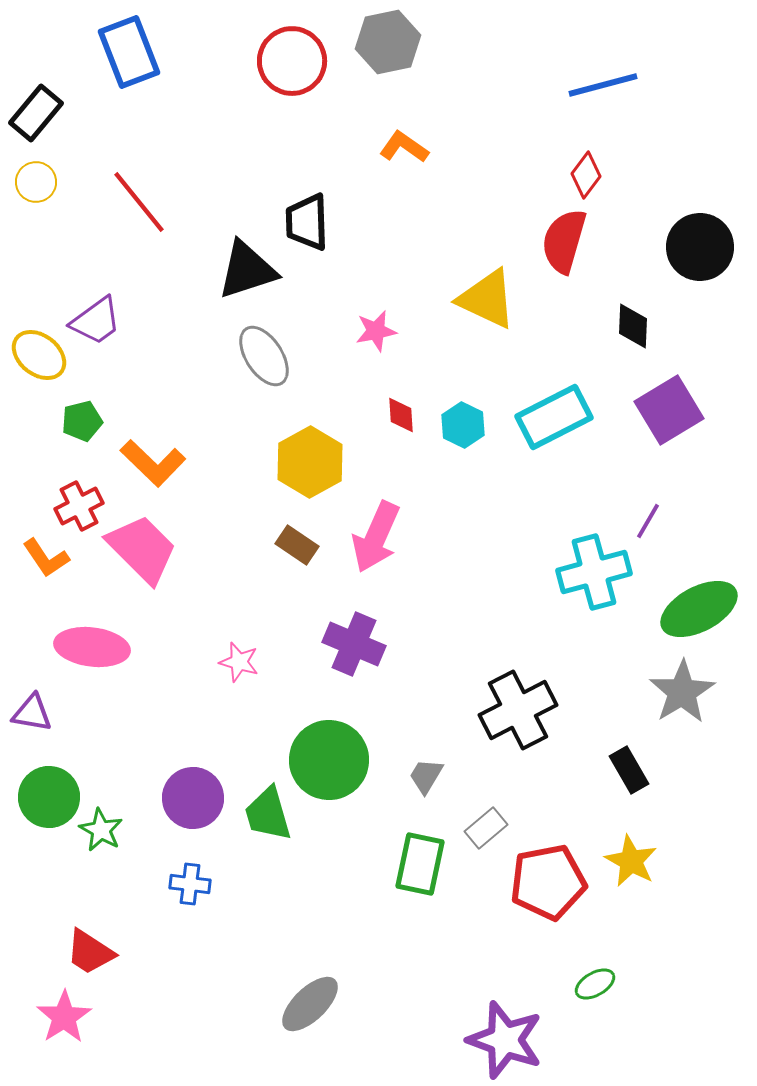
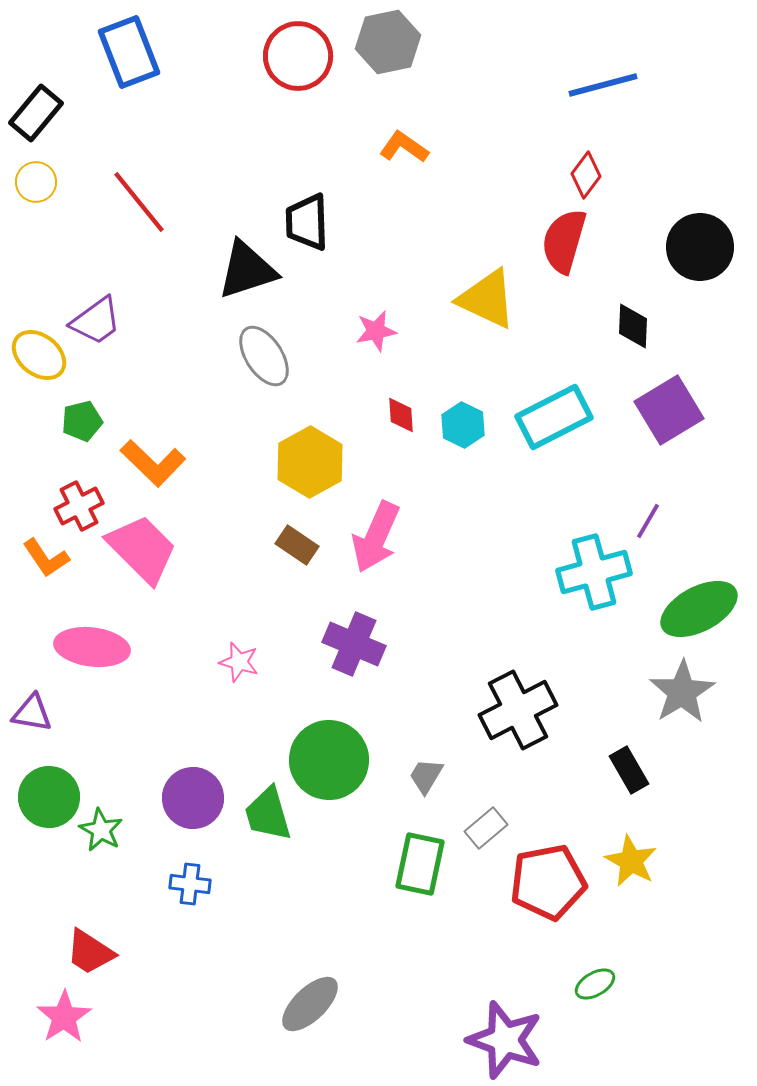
red circle at (292, 61): moved 6 px right, 5 px up
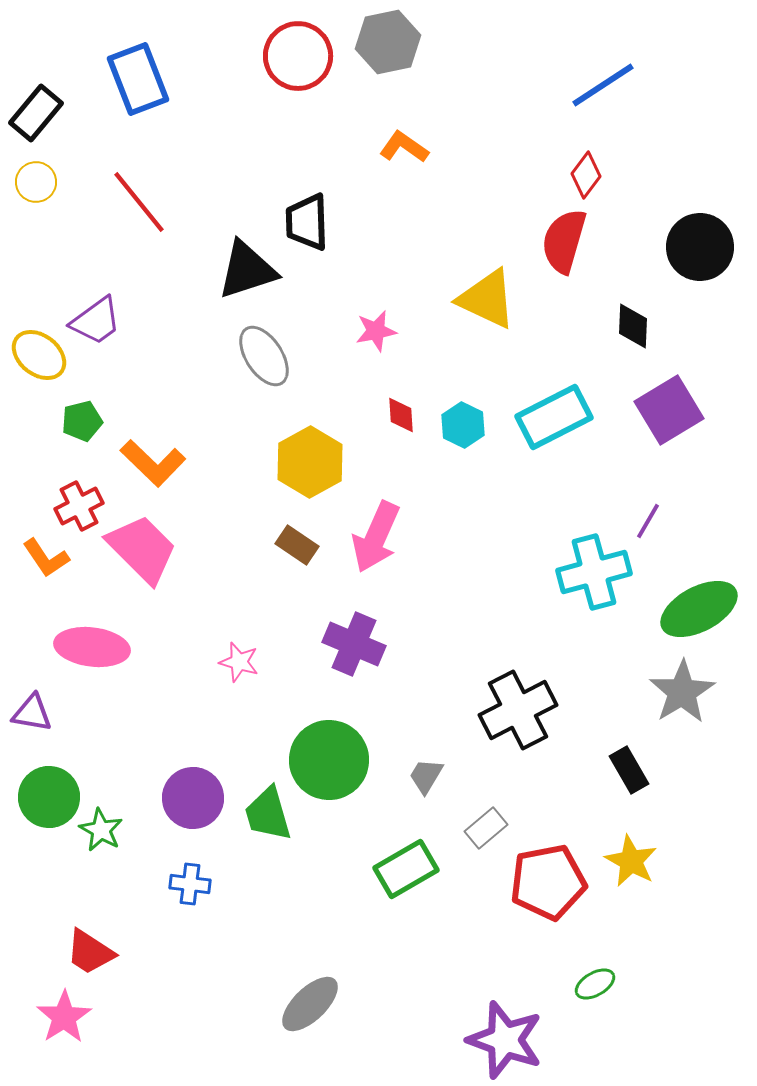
blue rectangle at (129, 52): moved 9 px right, 27 px down
blue line at (603, 85): rotated 18 degrees counterclockwise
green rectangle at (420, 864): moved 14 px left, 5 px down; rotated 48 degrees clockwise
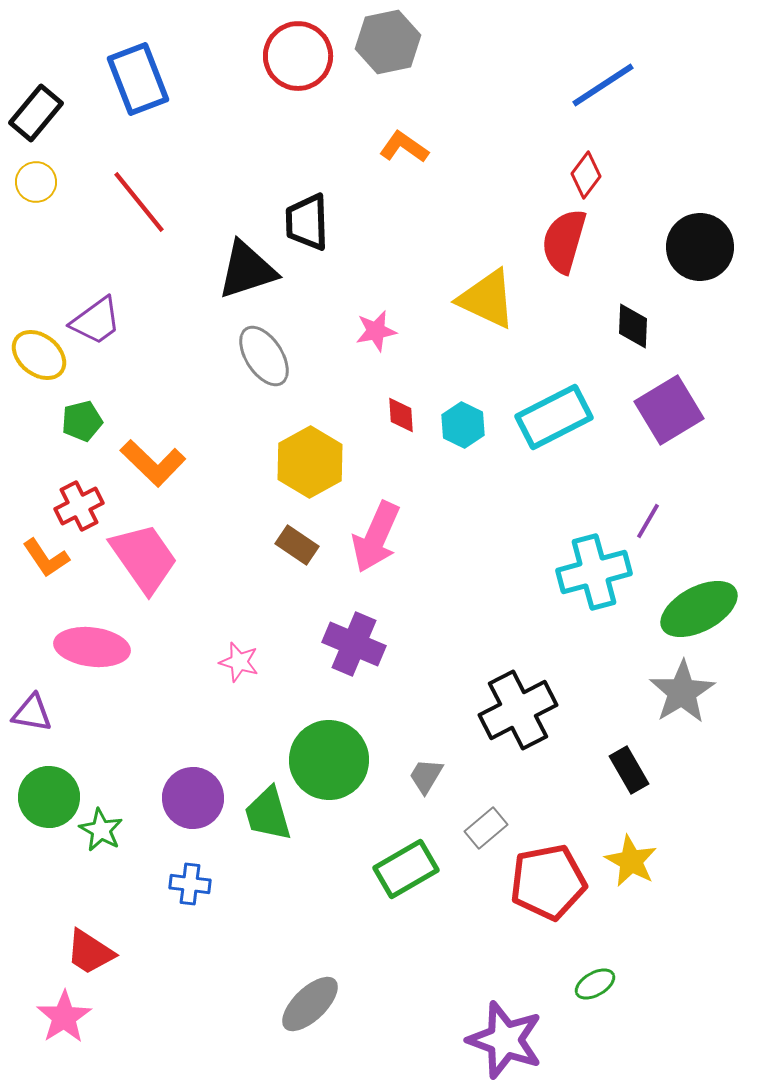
pink trapezoid at (142, 549): moved 2 px right, 9 px down; rotated 10 degrees clockwise
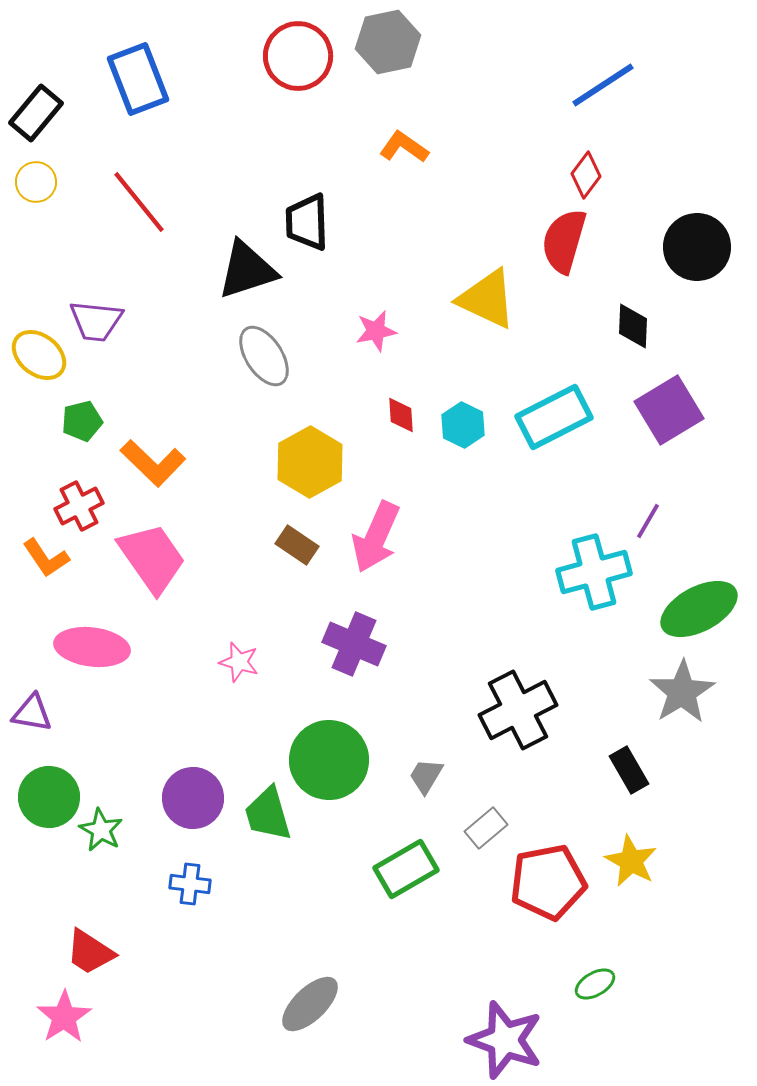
black circle at (700, 247): moved 3 px left
purple trapezoid at (96, 321): rotated 42 degrees clockwise
pink trapezoid at (144, 558): moved 8 px right
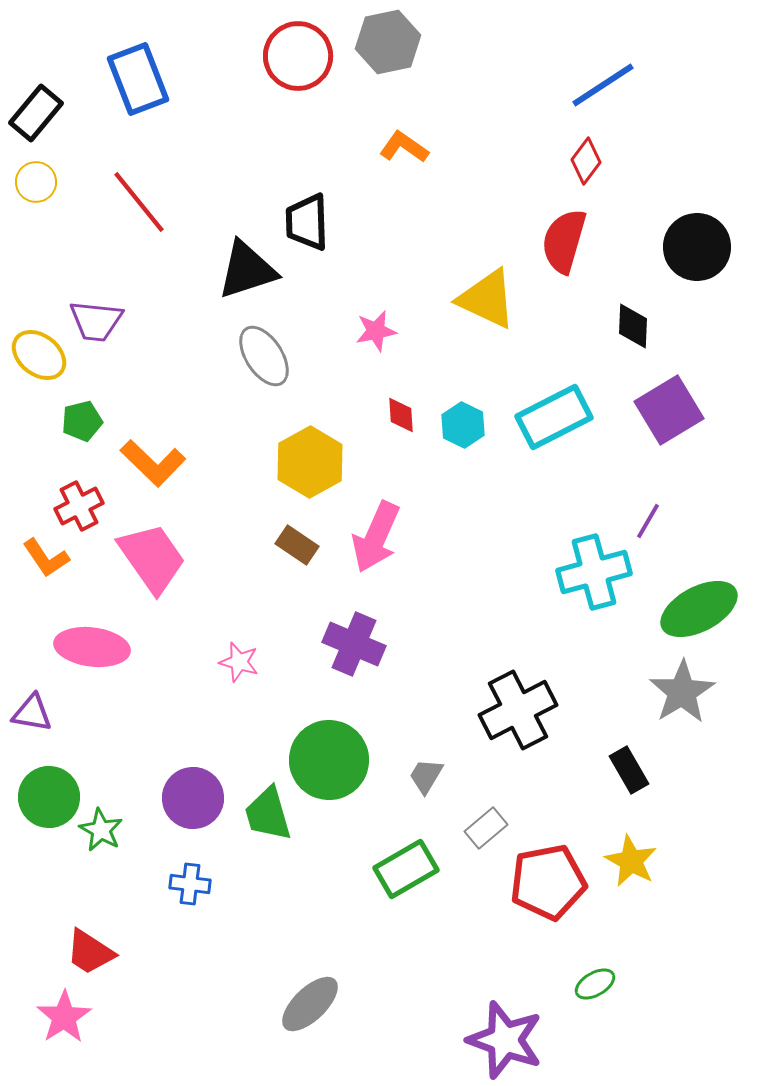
red diamond at (586, 175): moved 14 px up
